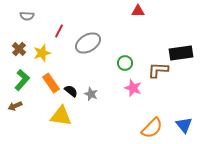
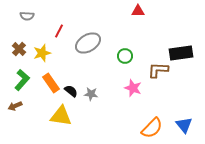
green circle: moved 7 px up
gray star: rotated 16 degrees counterclockwise
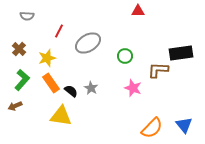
yellow star: moved 5 px right, 5 px down
gray star: moved 6 px up; rotated 24 degrees clockwise
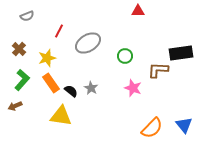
gray semicircle: rotated 24 degrees counterclockwise
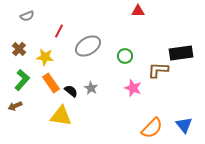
gray ellipse: moved 3 px down
yellow star: moved 2 px left, 1 px up; rotated 24 degrees clockwise
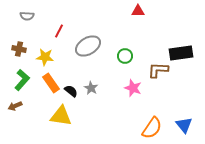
gray semicircle: rotated 24 degrees clockwise
brown cross: rotated 32 degrees counterclockwise
orange semicircle: rotated 10 degrees counterclockwise
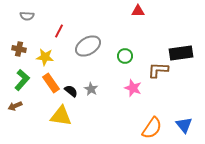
gray star: moved 1 px down
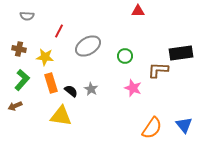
orange rectangle: rotated 18 degrees clockwise
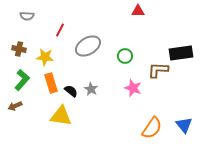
red line: moved 1 px right, 1 px up
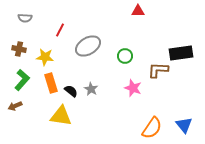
gray semicircle: moved 2 px left, 2 px down
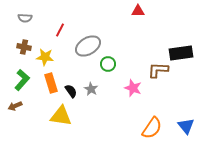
brown cross: moved 5 px right, 2 px up
green circle: moved 17 px left, 8 px down
black semicircle: rotated 16 degrees clockwise
blue triangle: moved 2 px right, 1 px down
